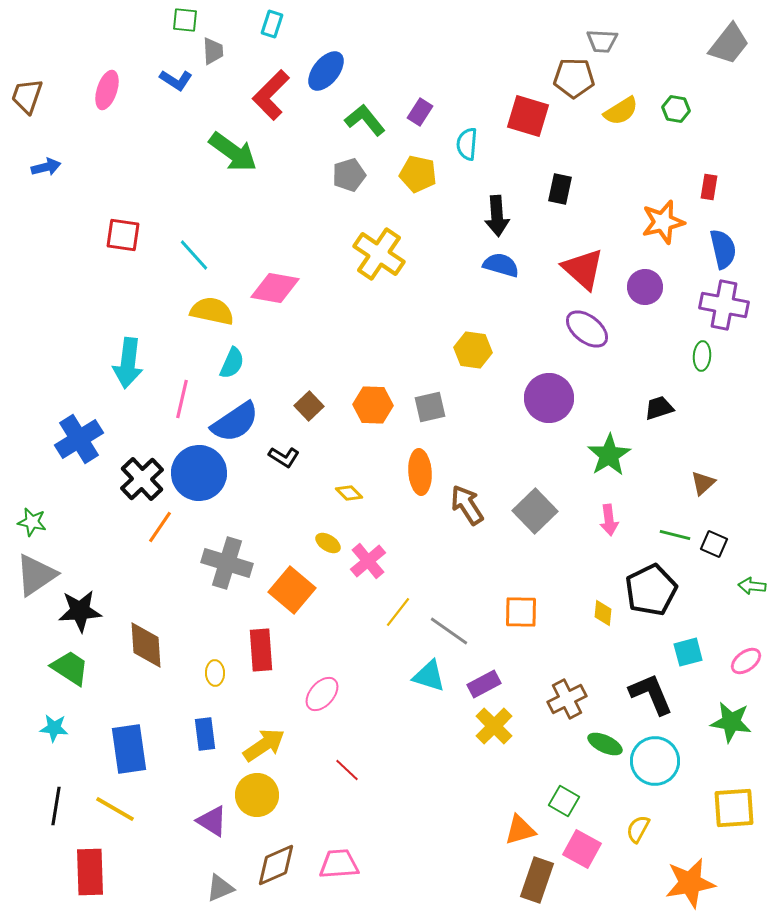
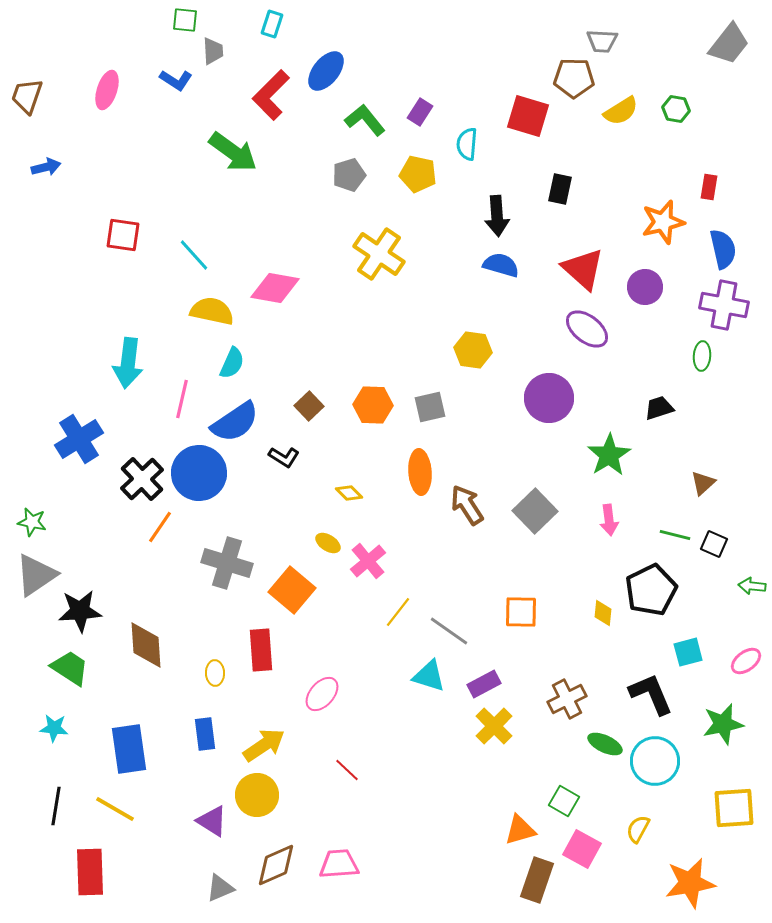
green star at (731, 722): moved 8 px left, 2 px down; rotated 21 degrees counterclockwise
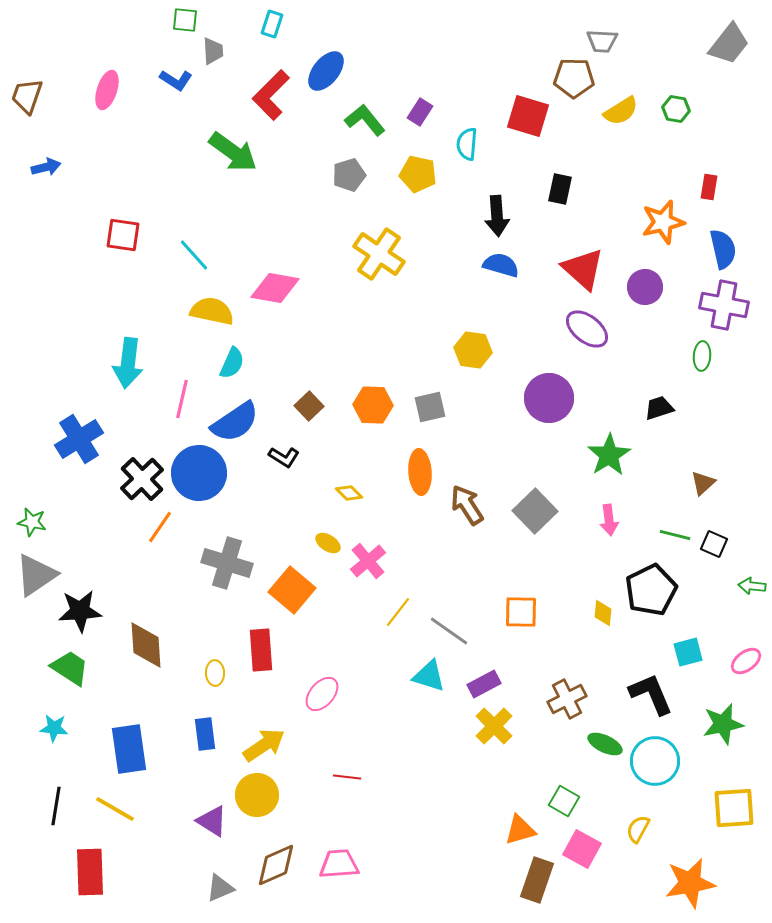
red line at (347, 770): moved 7 px down; rotated 36 degrees counterclockwise
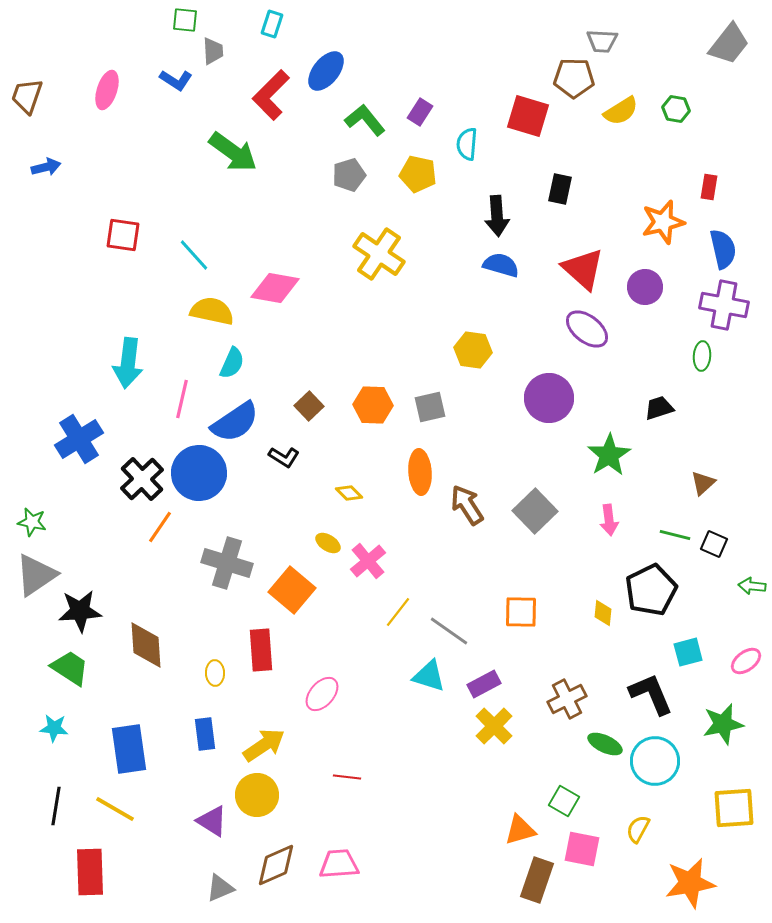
pink square at (582, 849): rotated 18 degrees counterclockwise
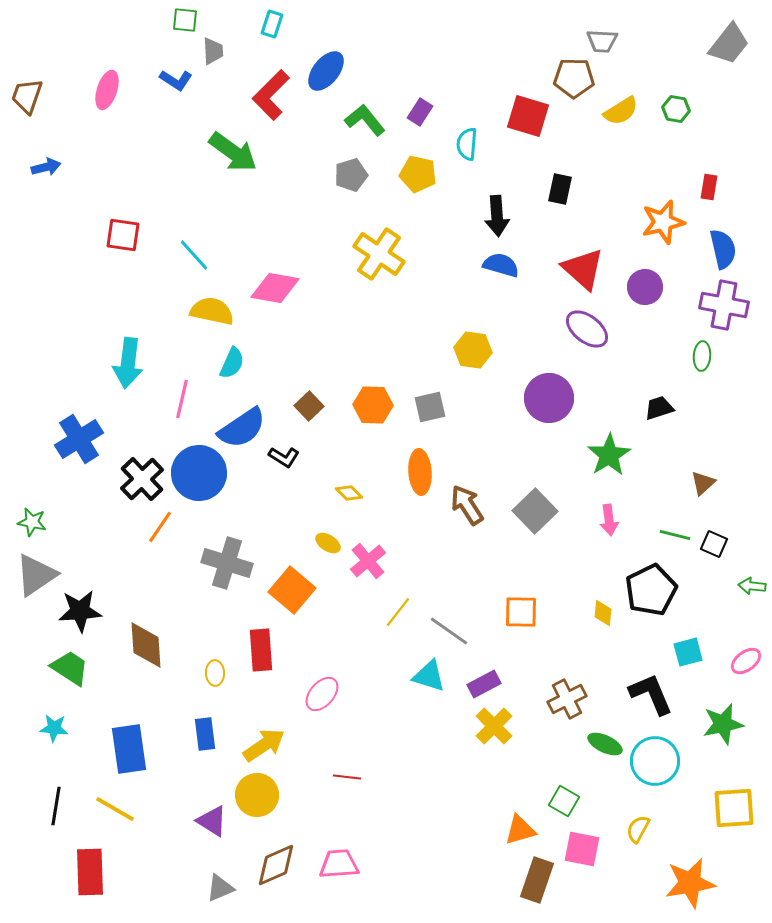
gray pentagon at (349, 175): moved 2 px right
blue semicircle at (235, 422): moved 7 px right, 6 px down
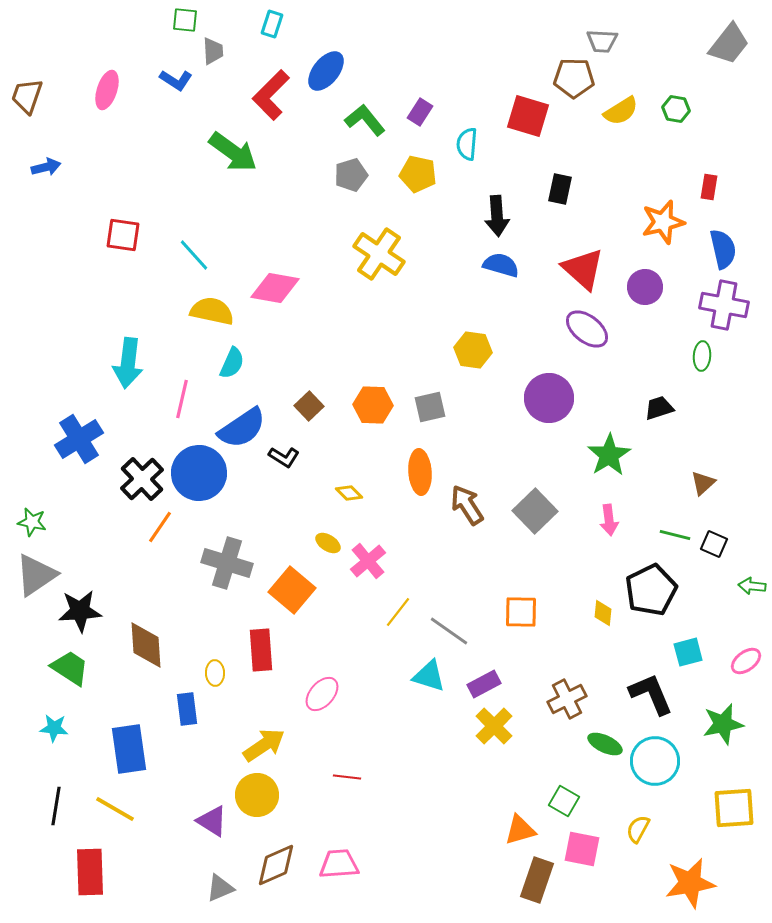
blue rectangle at (205, 734): moved 18 px left, 25 px up
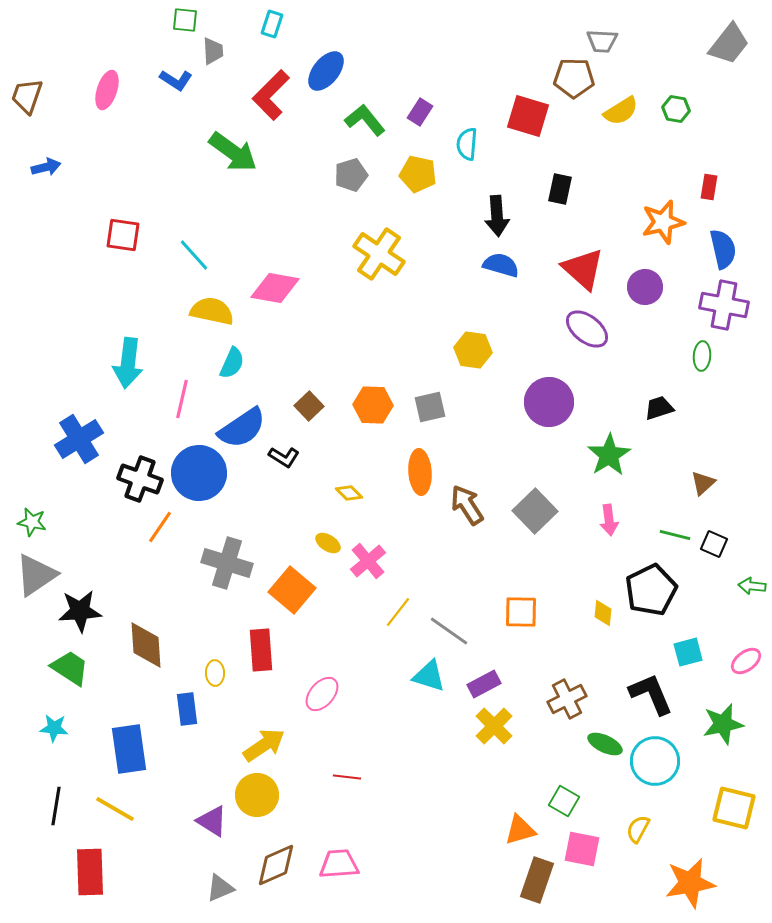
purple circle at (549, 398): moved 4 px down
black cross at (142, 479): moved 2 px left; rotated 27 degrees counterclockwise
yellow square at (734, 808): rotated 18 degrees clockwise
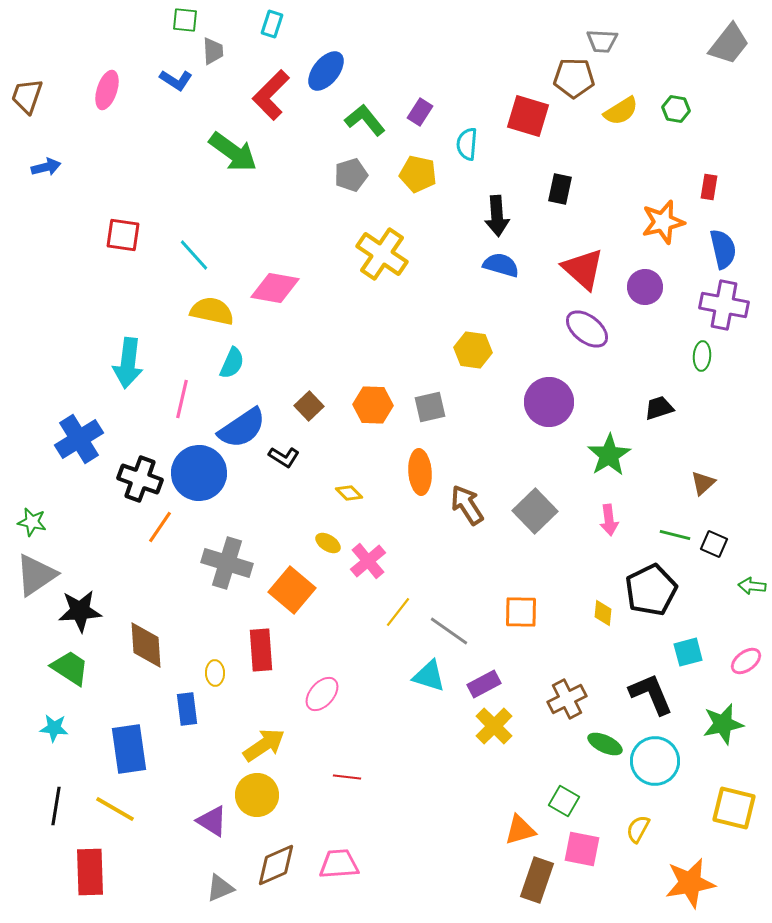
yellow cross at (379, 254): moved 3 px right
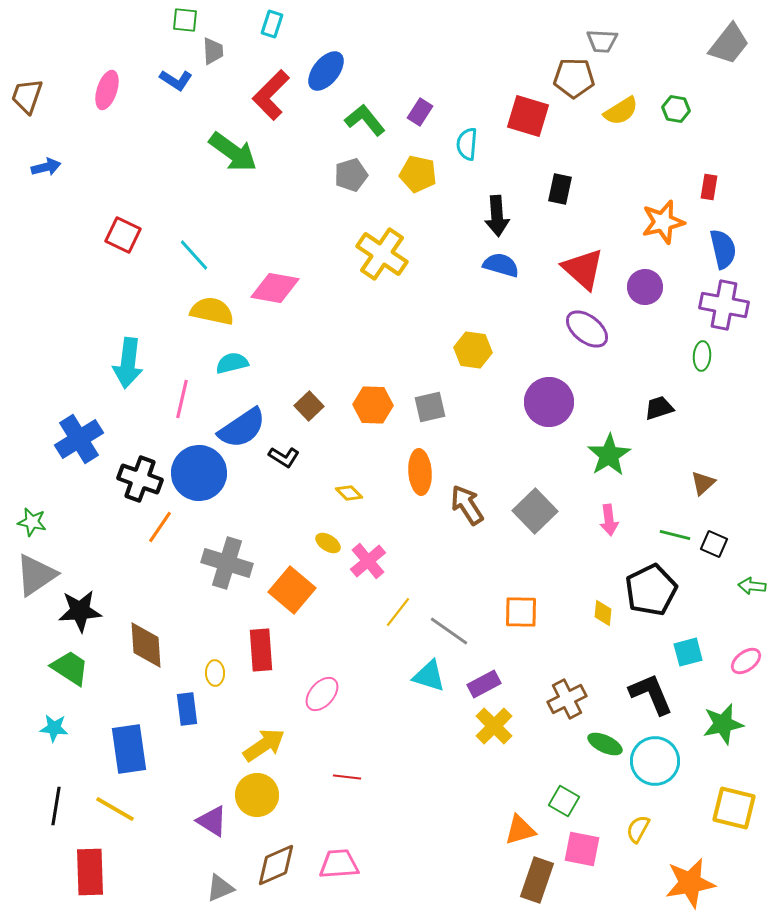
red square at (123, 235): rotated 18 degrees clockwise
cyan semicircle at (232, 363): rotated 128 degrees counterclockwise
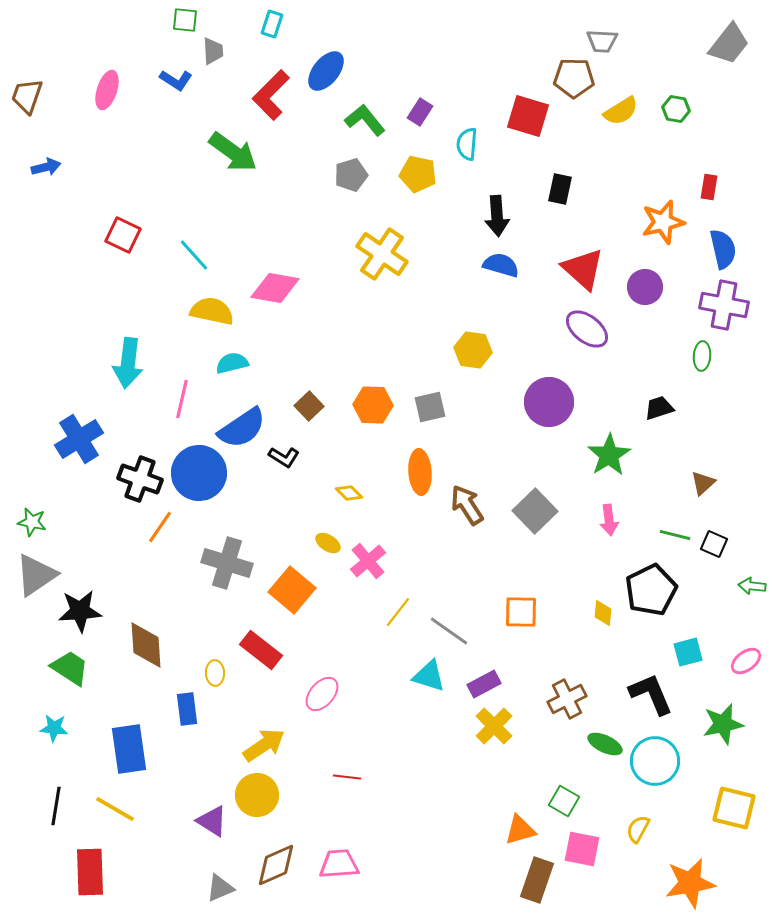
red rectangle at (261, 650): rotated 48 degrees counterclockwise
